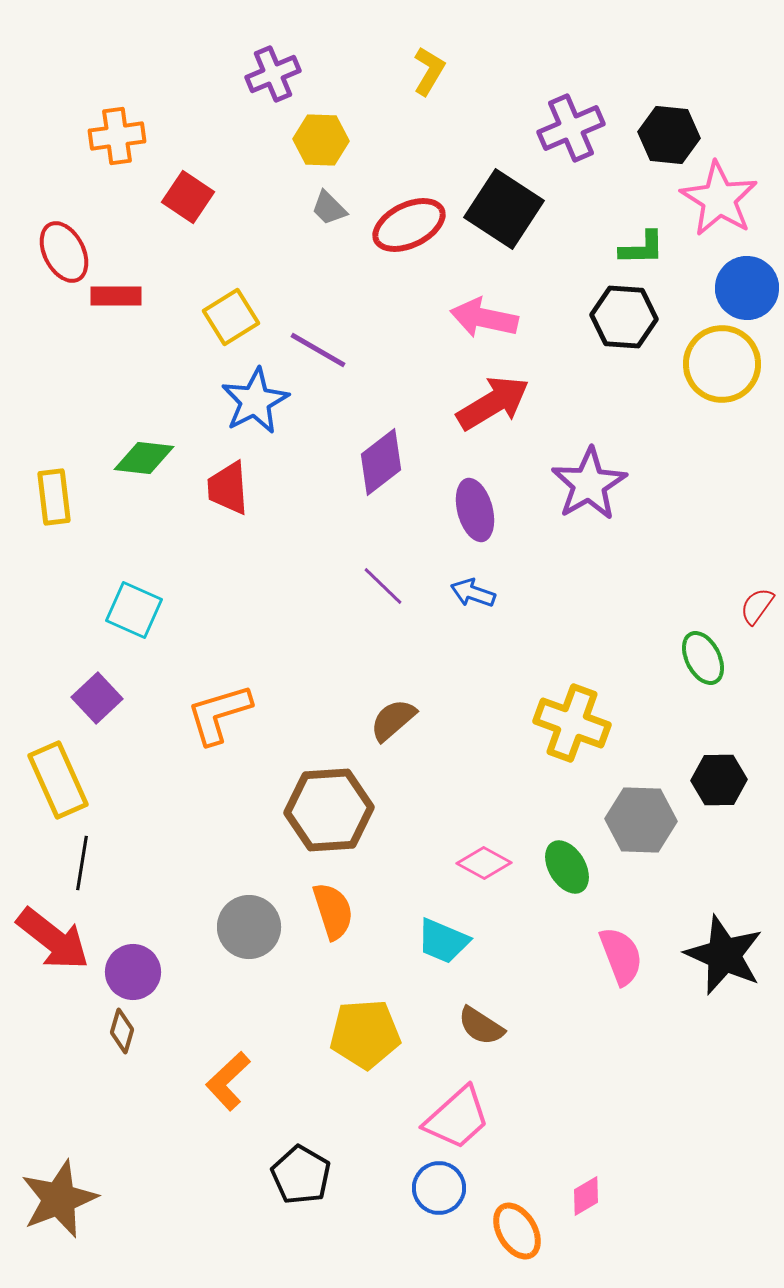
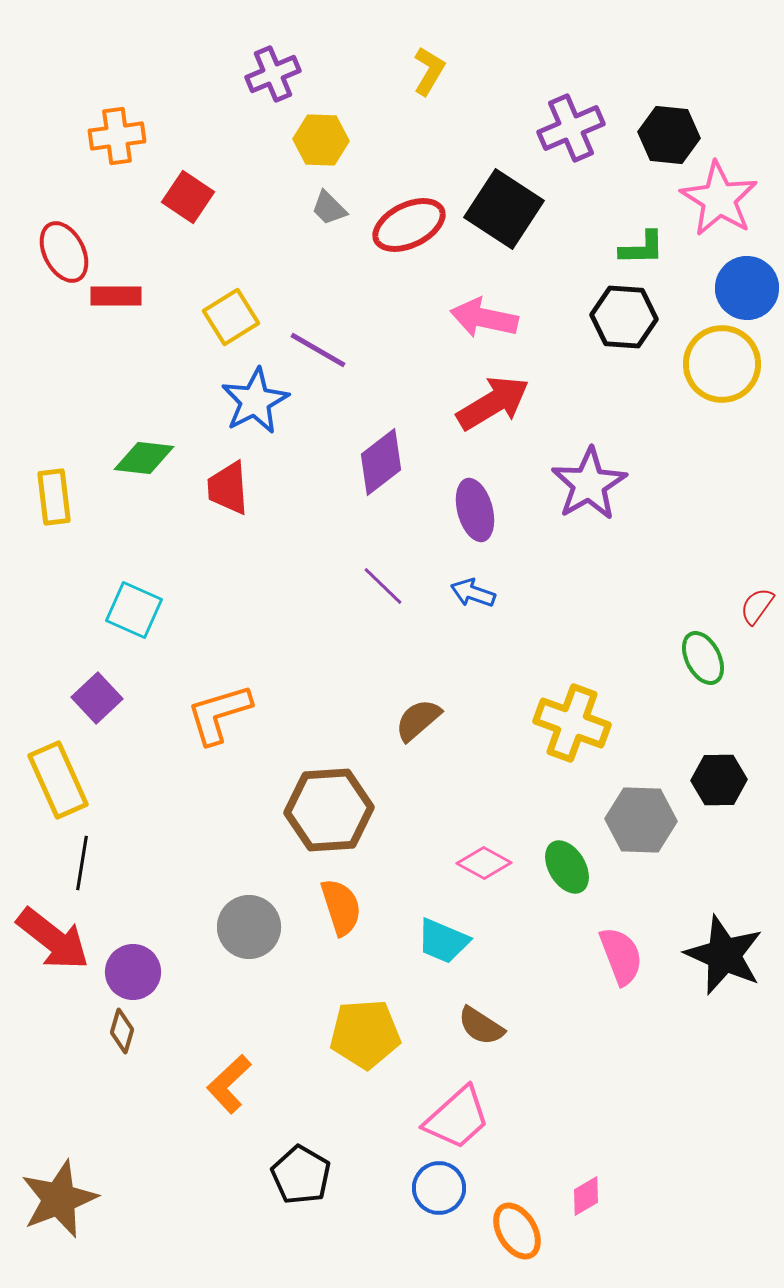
brown semicircle at (393, 720): moved 25 px right
orange semicircle at (333, 911): moved 8 px right, 4 px up
orange L-shape at (228, 1081): moved 1 px right, 3 px down
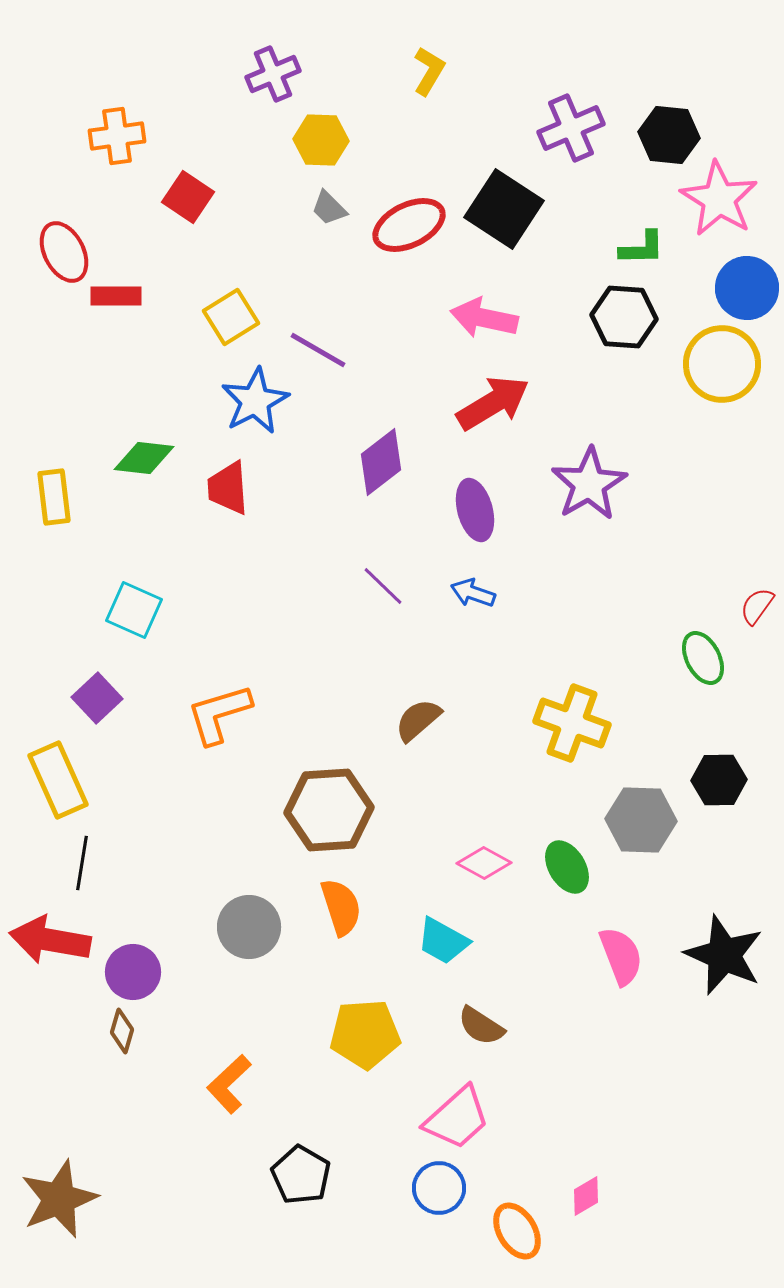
red arrow at (53, 939): moved 3 px left, 1 px down; rotated 152 degrees clockwise
cyan trapezoid at (443, 941): rotated 6 degrees clockwise
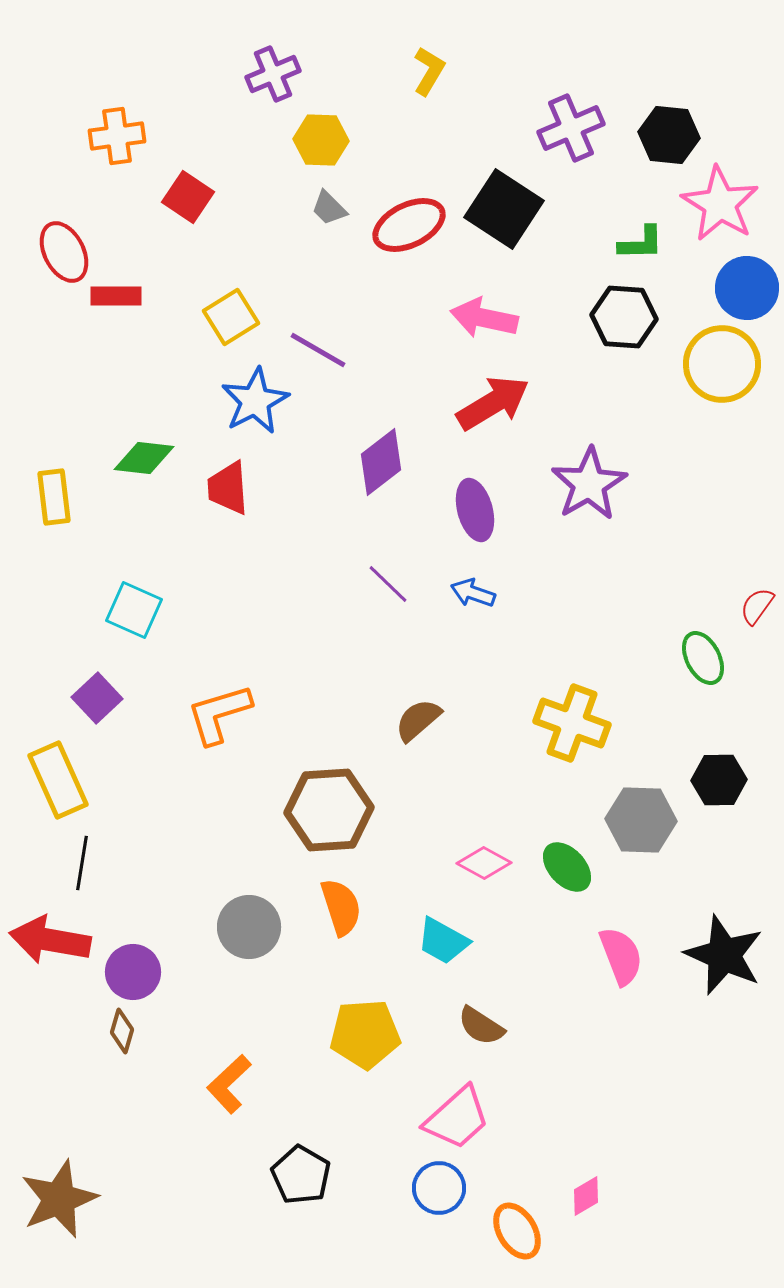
pink star at (719, 199): moved 1 px right, 5 px down
green L-shape at (642, 248): moved 1 px left, 5 px up
purple line at (383, 586): moved 5 px right, 2 px up
green ellipse at (567, 867): rotated 12 degrees counterclockwise
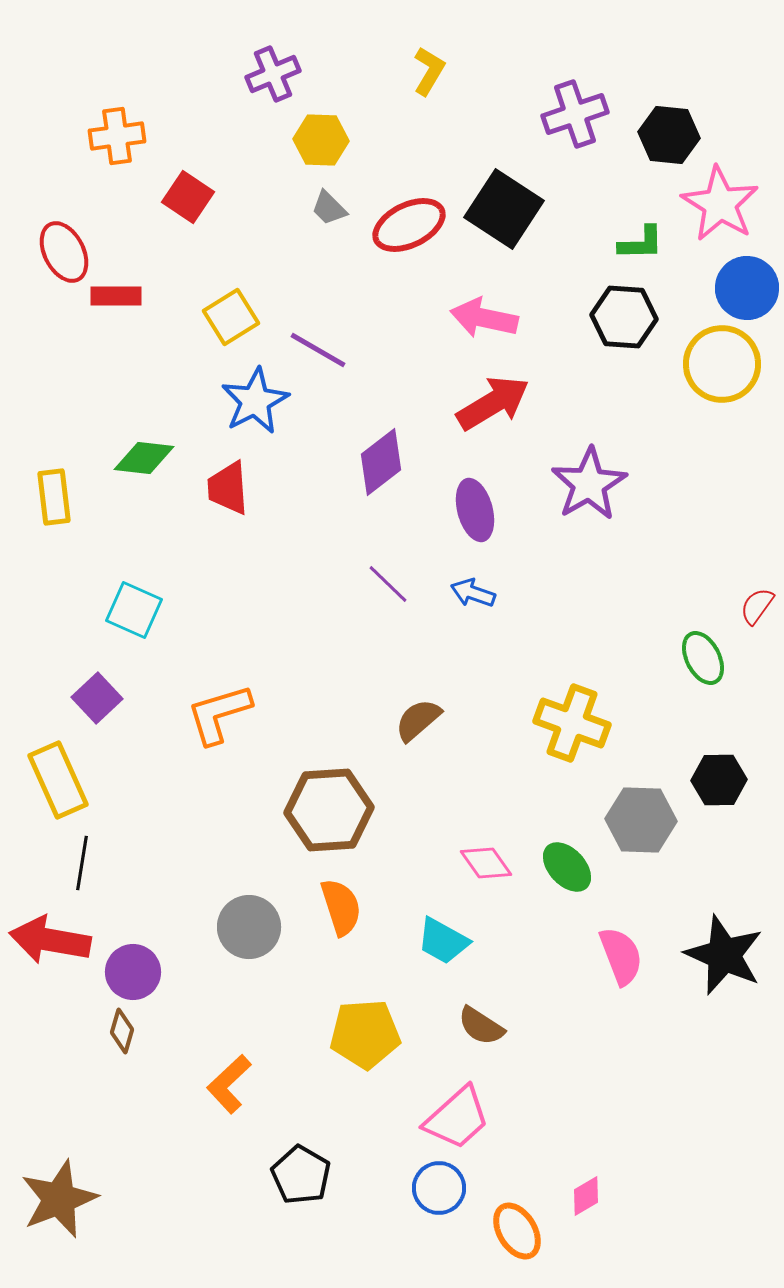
purple cross at (571, 128): moved 4 px right, 14 px up; rotated 4 degrees clockwise
pink diamond at (484, 863): moved 2 px right; rotated 26 degrees clockwise
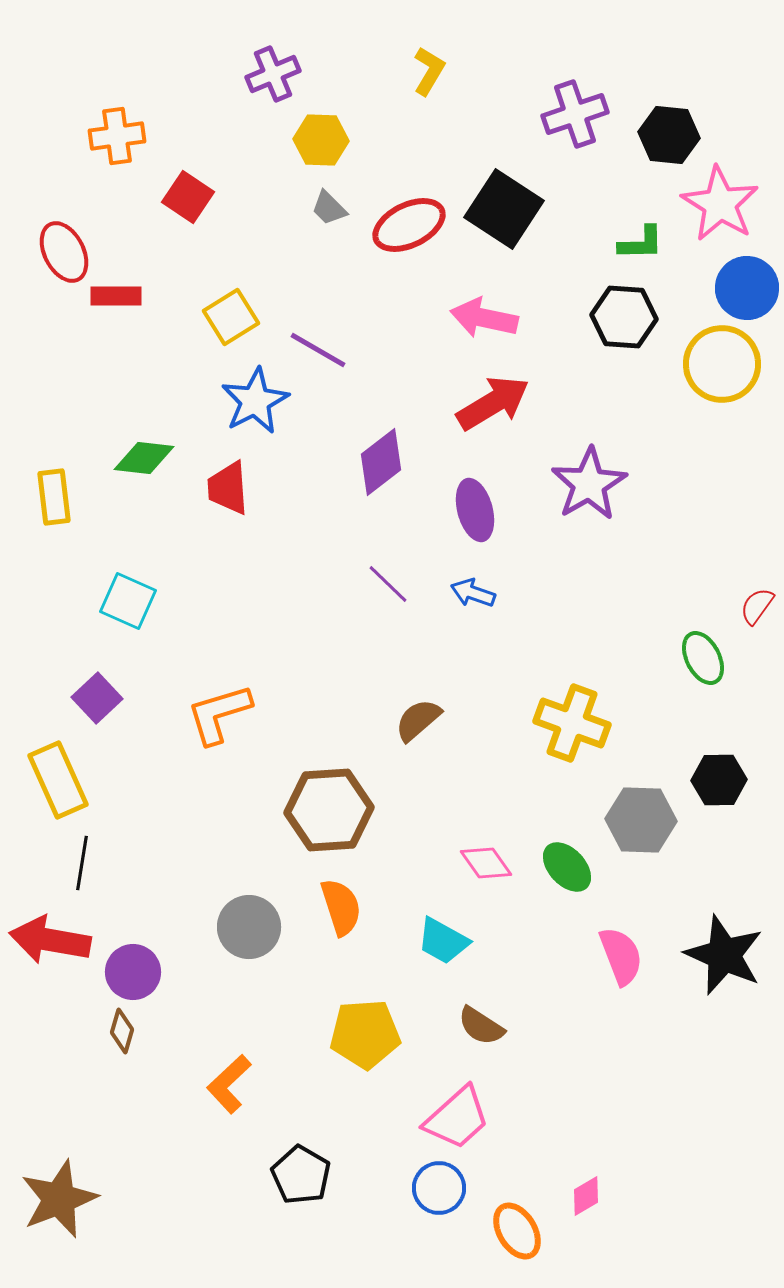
cyan square at (134, 610): moved 6 px left, 9 px up
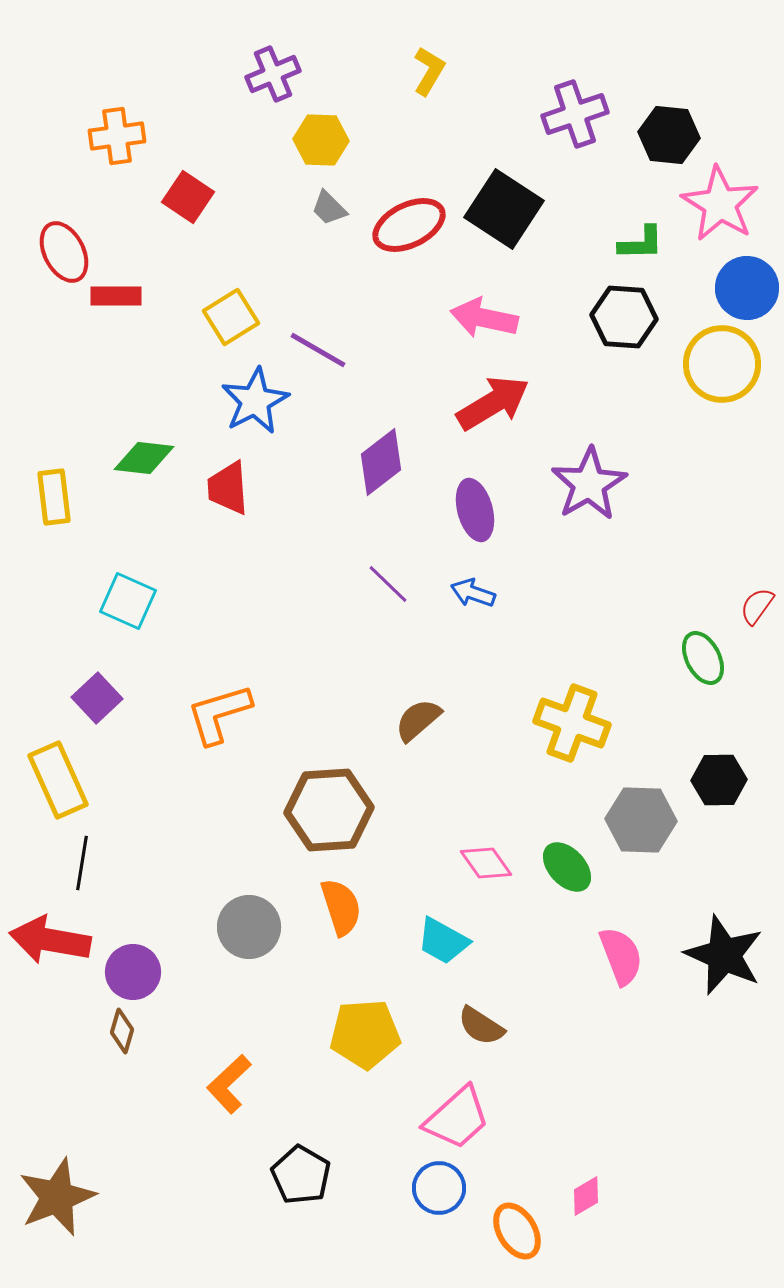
brown star at (59, 1199): moved 2 px left, 2 px up
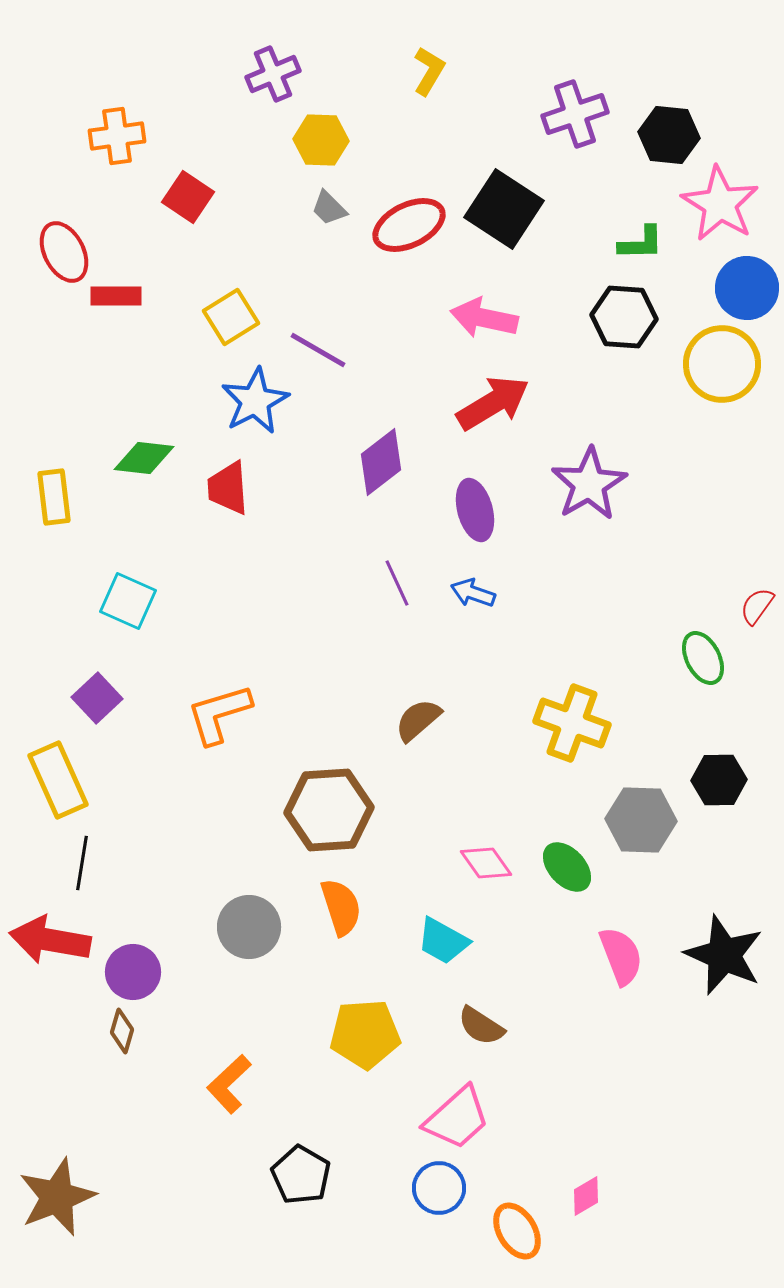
purple line at (388, 584): moved 9 px right, 1 px up; rotated 21 degrees clockwise
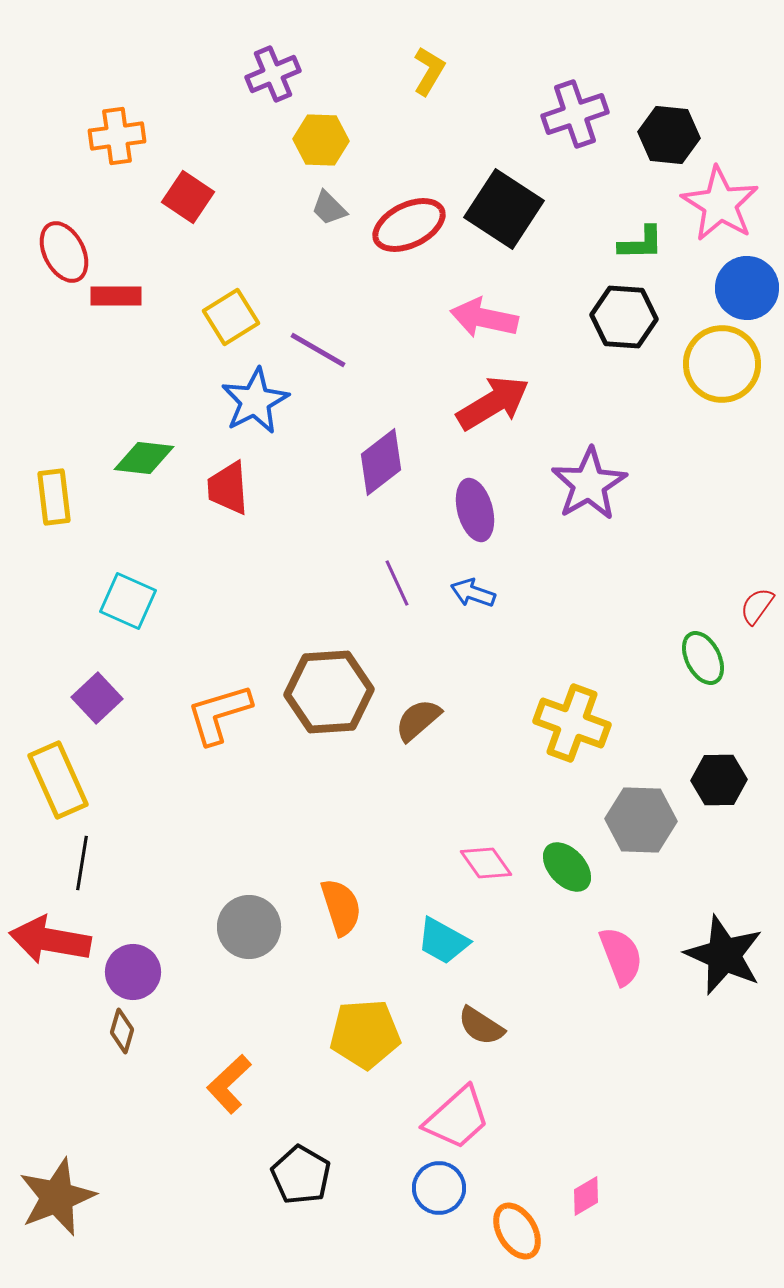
brown hexagon at (329, 810): moved 118 px up
